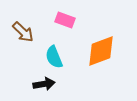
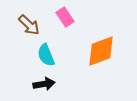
pink rectangle: moved 3 px up; rotated 36 degrees clockwise
brown arrow: moved 6 px right, 7 px up
cyan semicircle: moved 8 px left, 2 px up
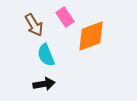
brown arrow: moved 5 px right; rotated 15 degrees clockwise
orange diamond: moved 10 px left, 15 px up
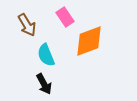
brown arrow: moved 7 px left
orange diamond: moved 2 px left, 5 px down
black arrow: rotated 70 degrees clockwise
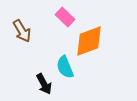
pink rectangle: rotated 12 degrees counterclockwise
brown arrow: moved 5 px left, 6 px down
cyan semicircle: moved 19 px right, 12 px down
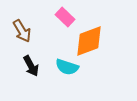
cyan semicircle: moved 2 px right; rotated 50 degrees counterclockwise
black arrow: moved 13 px left, 18 px up
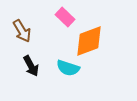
cyan semicircle: moved 1 px right, 1 px down
